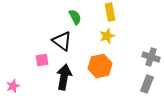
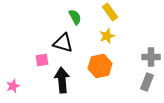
yellow rectangle: rotated 24 degrees counterclockwise
black triangle: moved 1 px right, 2 px down; rotated 20 degrees counterclockwise
gray cross: rotated 18 degrees counterclockwise
black arrow: moved 2 px left, 3 px down; rotated 15 degrees counterclockwise
gray rectangle: moved 2 px up
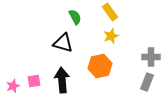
yellow star: moved 4 px right
pink square: moved 8 px left, 21 px down
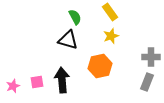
black triangle: moved 5 px right, 3 px up
pink square: moved 3 px right, 1 px down
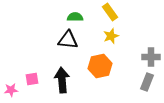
green semicircle: rotated 63 degrees counterclockwise
black triangle: rotated 10 degrees counterclockwise
pink square: moved 5 px left, 3 px up
pink star: moved 2 px left, 4 px down; rotated 16 degrees clockwise
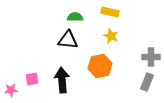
yellow rectangle: rotated 42 degrees counterclockwise
yellow star: rotated 28 degrees counterclockwise
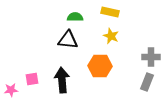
orange hexagon: rotated 15 degrees clockwise
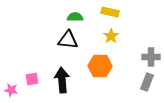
yellow star: rotated 14 degrees clockwise
pink star: rotated 16 degrees clockwise
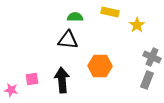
yellow star: moved 26 px right, 11 px up
gray cross: moved 1 px right; rotated 24 degrees clockwise
gray rectangle: moved 2 px up
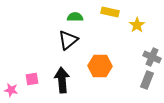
black triangle: rotated 45 degrees counterclockwise
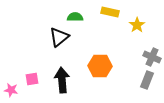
black triangle: moved 9 px left, 3 px up
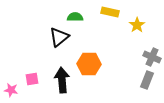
orange hexagon: moved 11 px left, 2 px up
